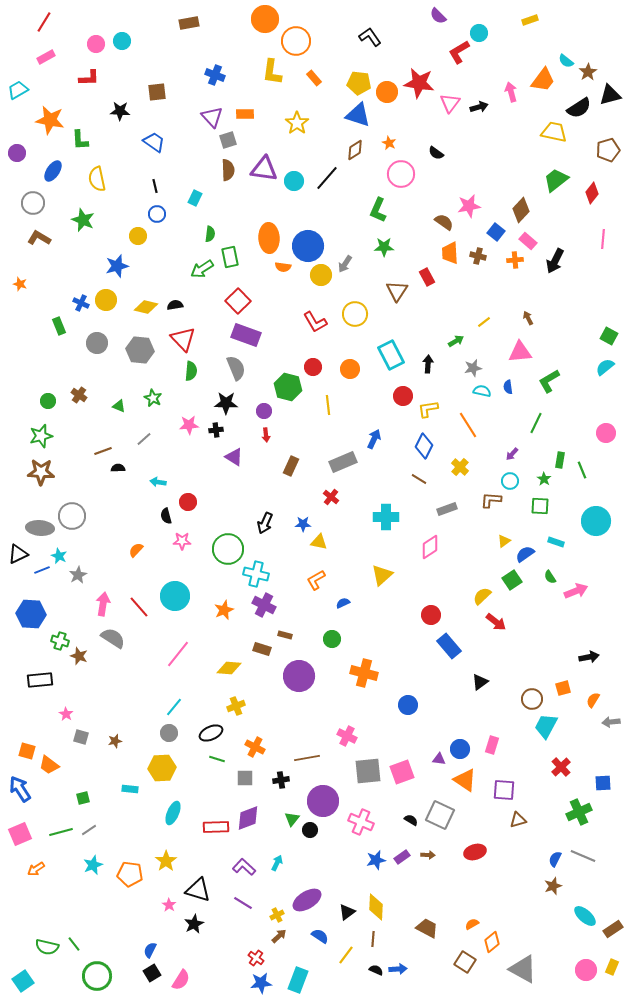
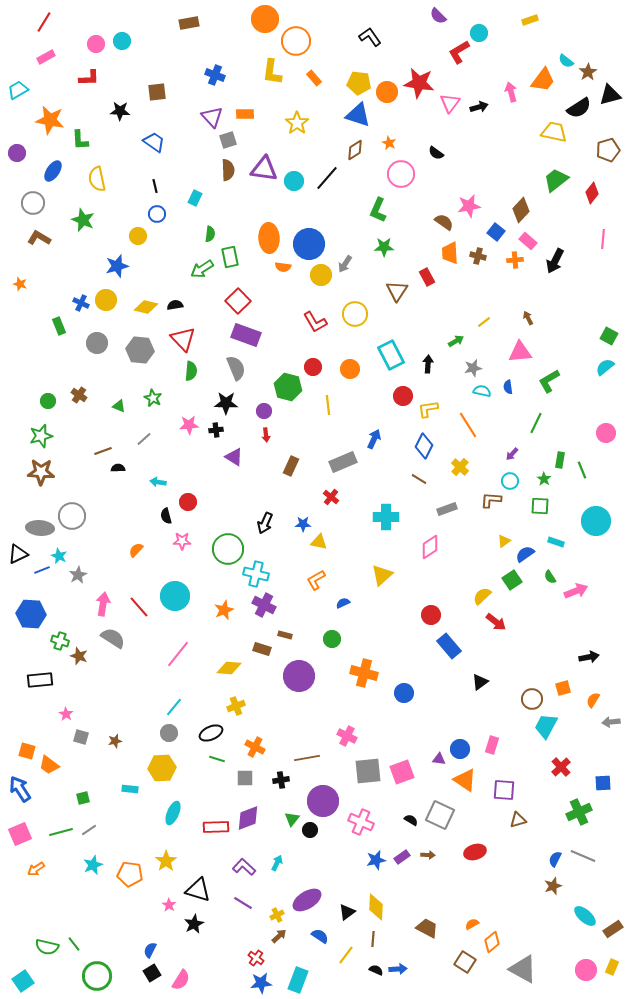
blue circle at (308, 246): moved 1 px right, 2 px up
blue circle at (408, 705): moved 4 px left, 12 px up
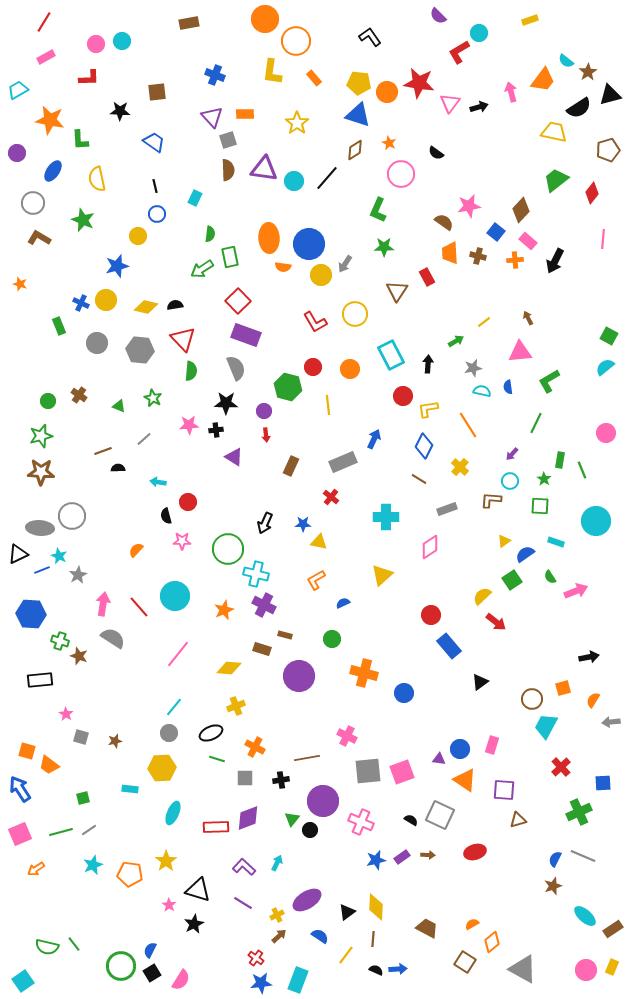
green circle at (97, 976): moved 24 px right, 10 px up
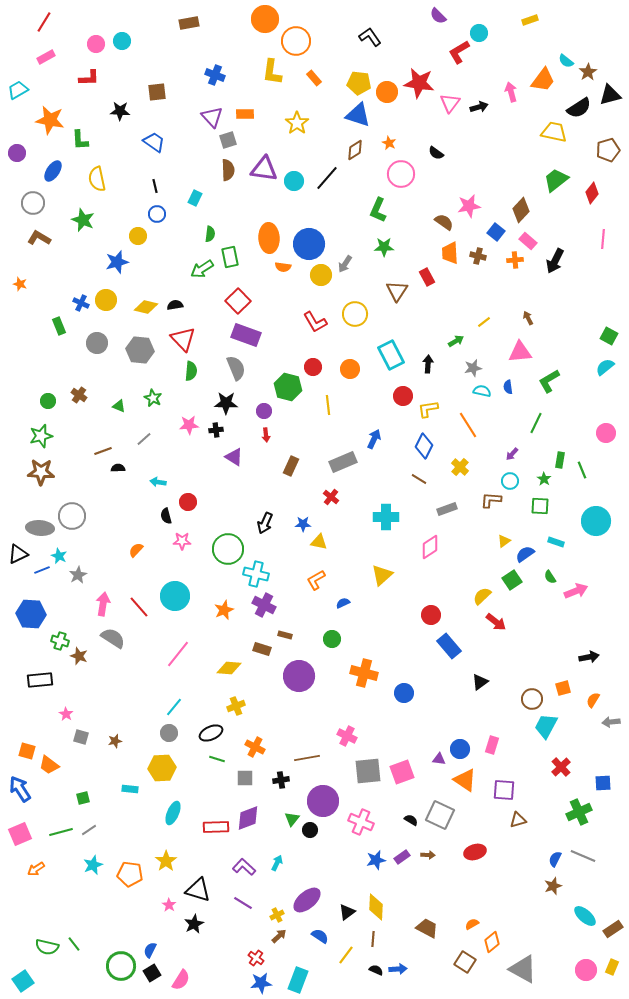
blue star at (117, 266): moved 4 px up
purple ellipse at (307, 900): rotated 8 degrees counterclockwise
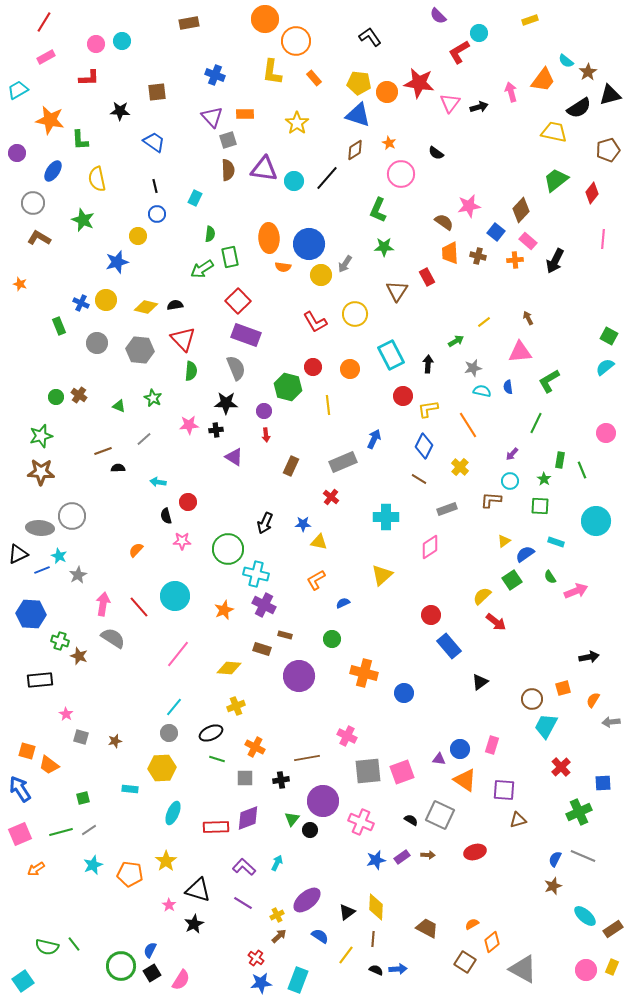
green circle at (48, 401): moved 8 px right, 4 px up
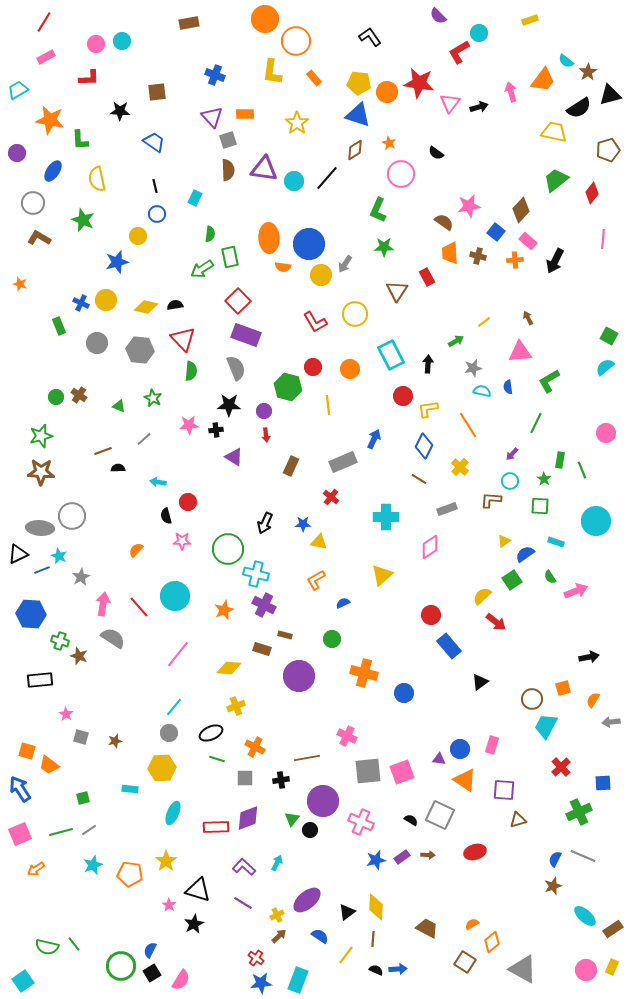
black star at (226, 403): moved 3 px right, 2 px down
gray star at (78, 575): moved 3 px right, 2 px down
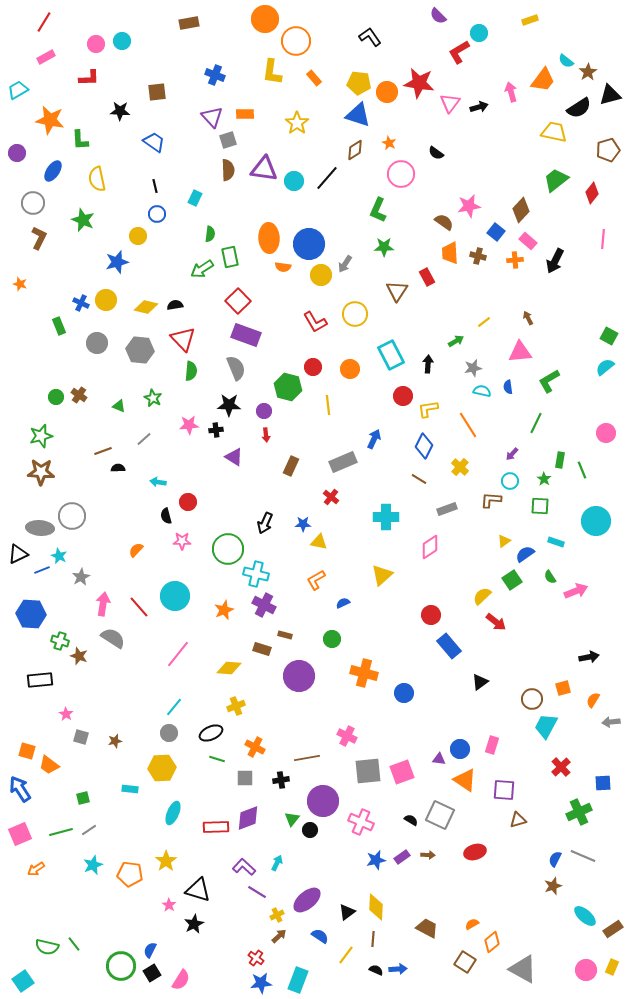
brown L-shape at (39, 238): rotated 85 degrees clockwise
purple line at (243, 903): moved 14 px right, 11 px up
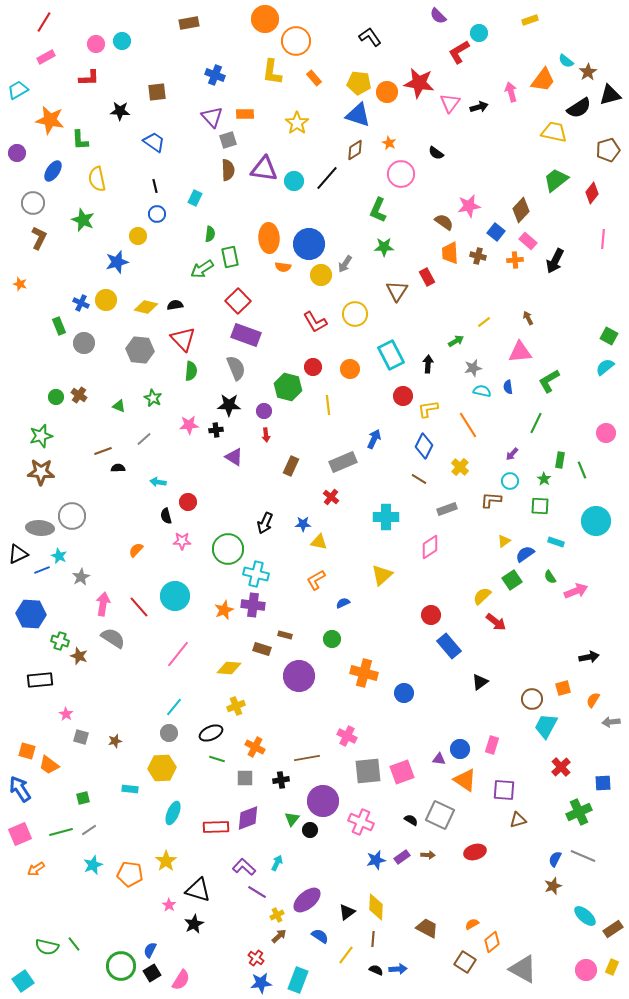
gray circle at (97, 343): moved 13 px left
purple cross at (264, 605): moved 11 px left; rotated 20 degrees counterclockwise
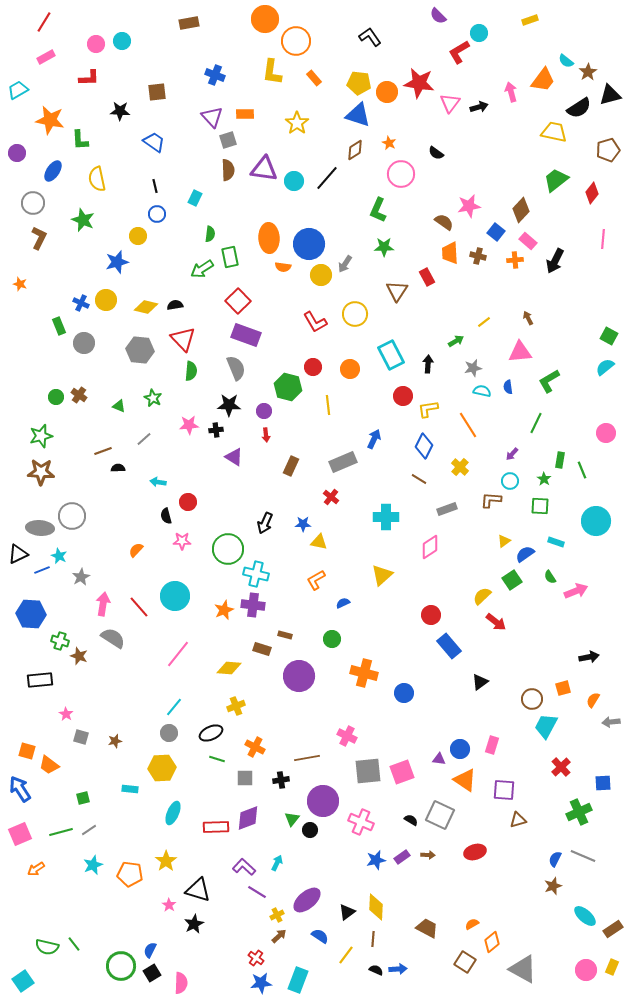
pink semicircle at (181, 980): moved 3 px down; rotated 30 degrees counterclockwise
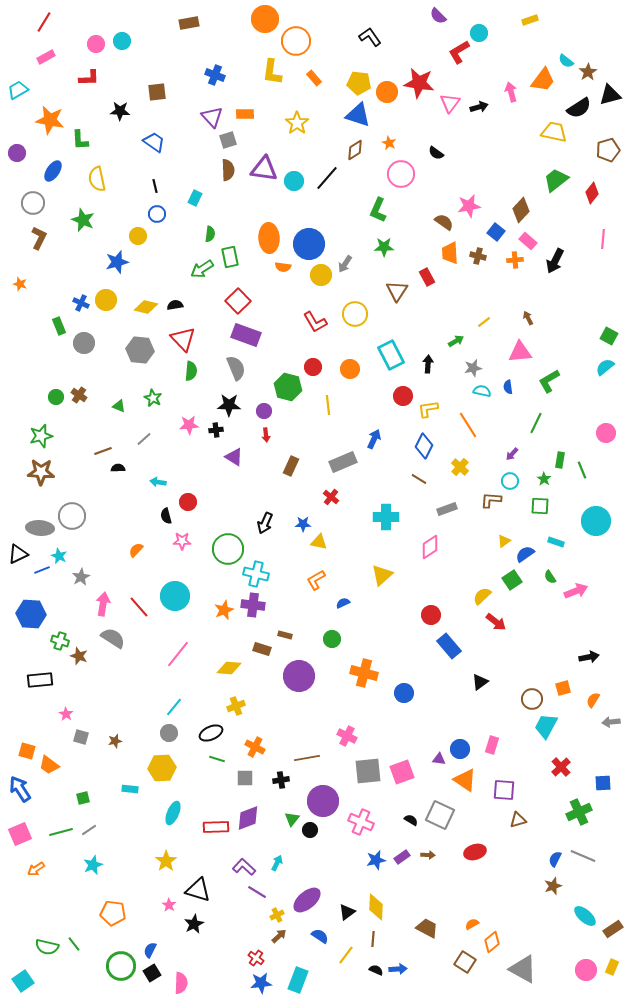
orange pentagon at (130, 874): moved 17 px left, 39 px down
